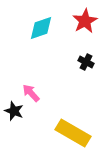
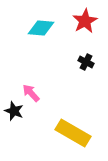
cyan diamond: rotated 24 degrees clockwise
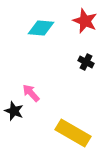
red star: rotated 20 degrees counterclockwise
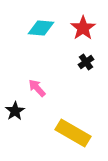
red star: moved 2 px left, 7 px down; rotated 15 degrees clockwise
black cross: rotated 28 degrees clockwise
pink arrow: moved 6 px right, 5 px up
black star: moved 1 px right; rotated 18 degrees clockwise
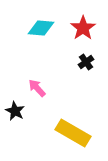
black star: rotated 12 degrees counterclockwise
